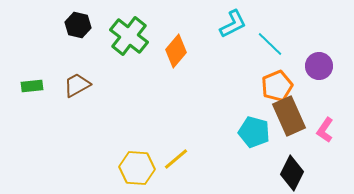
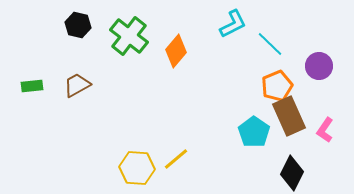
cyan pentagon: rotated 20 degrees clockwise
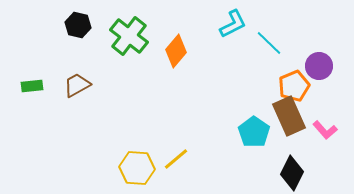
cyan line: moved 1 px left, 1 px up
orange pentagon: moved 17 px right
pink L-shape: rotated 75 degrees counterclockwise
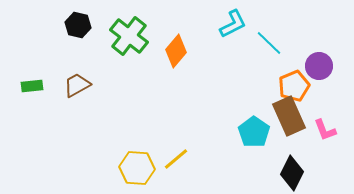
pink L-shape: rotated 20 degrees clockwise
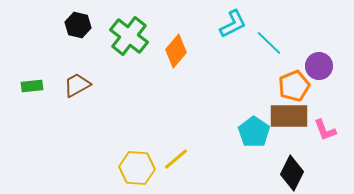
brown rectangle: rotated 66 degrees counterclockwise
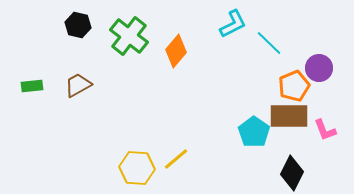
purple circle: moved 2 px down
brown trapezoid: moved 1 px right
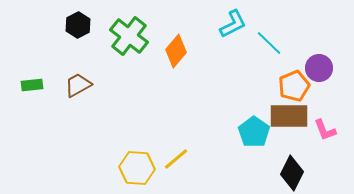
black hexagon: rotated 20 degrees clockwise
green rectangle: moved 1 px up
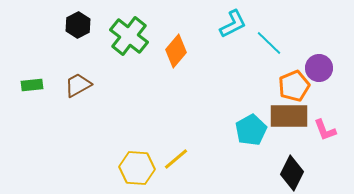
cyan pentagon: moved 3 px left, 2 px up; rotated 8 degrees clockwise
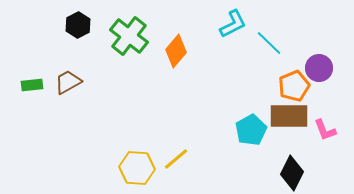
brown trapezoid: moved 10 px left, 3 px up
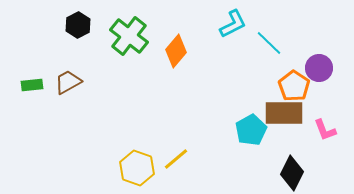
orange pentagon: rotated 16 degrees counterclockwise
brown rectangle: moved 5 px left, 3 px up
yellow hexagon: rotated 16 degrees clockwise
